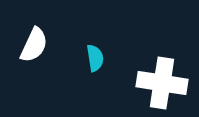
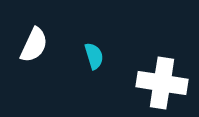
cyan semicircle: moved 1 px left, 2 px up; rotated 8 degrees counterclockwise
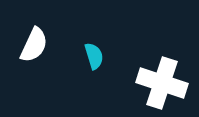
white cross: rotated 9 degrees clockwise
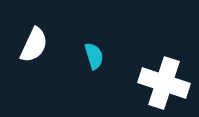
white cross: moved 2 px right
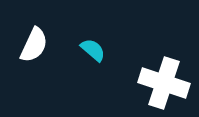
cyan semicircle: moved 1 px left, 6 px up; rotated 32 degrees counterclockwise
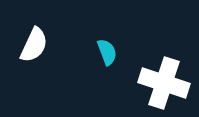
cyan semicircle: moved 14 px right, 2 px down; rotated 28 degrees clockwise
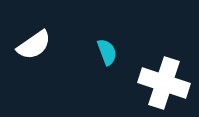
white semicircle: rotated 30 degrees clockwise
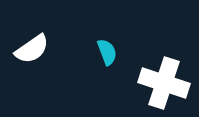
white semicircle: moved 2 px left, 4 px down
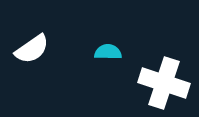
cyan semicircle: moved 1 px right; rotated 68 degrees counterclockwise
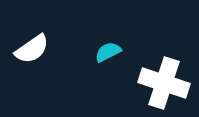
cyan semicircle: rotated 28 degrees counterclockwise
